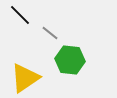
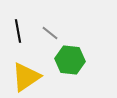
black line: moved 2 px left, 16 px down; rotated 35 degrees clockwise
yellow triangle: moved 1 px right, 1 px up
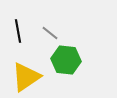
green hexagon: moved 4 px left
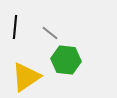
black line: moved 3 px left, 4 px up; rotated 15 degrees clockwise
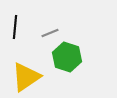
gray line: rotated 60 degrees counterclockwise
green hexagon: moved 1 px right, 3 px up; rotated 12 degrees clockwise
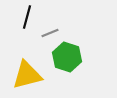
black line: moved 12 px right, 10 px up; rotated 10 degrees clockwise
yellow triangle: moved 1 px right, 2 px up; rotated 20 degrees clockwise
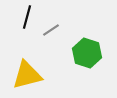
gray line: moved 1 px right, 3 px up; rotated 12 degrees counterclockwise
green hexagon: moved 20 px right, 4 px up
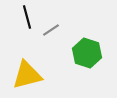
black line: rotated 30 degrees counterclockwise
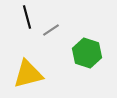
yellow triangle: moved 1 px right, 1 px up
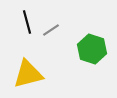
black line: moved 5 px down
green hexagon: moved 5 px right, 4 px up
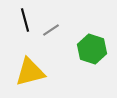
black line: moved 2 px left, 2 px up
yellow triangle: moved 2 px right, 2 px up
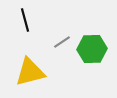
gray line: moved 11 px right, 12 px down
green hexagon: rotated 20 degrees counterclockwise
